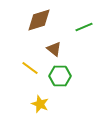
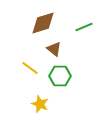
brown diamond: moved 4 px right, 3 px down
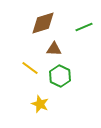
brown triangle: rotated 35 degrees counterclockwise
green hexagon: rotated 25 degrees clockwise
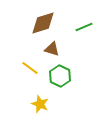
brown triangle: moved 2 px left; rotated 14 degrees clockwise
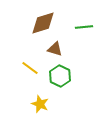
green line: rotated 18 degrees clockwise
brown triangle: moved 3 px right
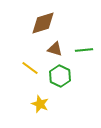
green line: moved 23 px down
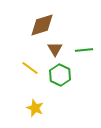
brown diamond: moved 1 px left, 2 px down
brown triangle: rotated 42 degrees clockwise
green hexagon: moved 1 px up
yellow star: moved 5 px left, 4 px down
